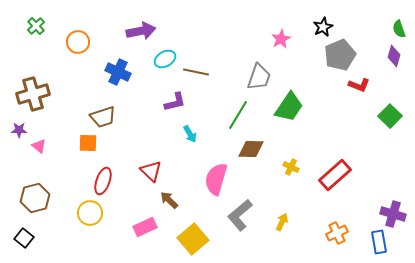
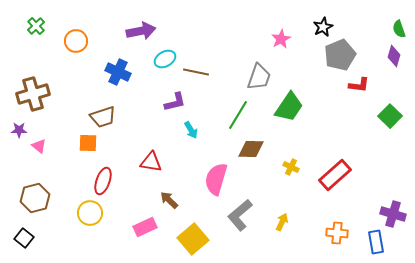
orange circle: moved 2 px left, 1 px up
red L-shape: rotated 15 degrees counterclockwise
cyan arrow: moved 1 px right, 4 px up
red triangle: moved 9 px up; rotated 35 degrees counterclockwise
orange cross: rotated 30 degrees clockwise
blue rectangle: moved 3 px left
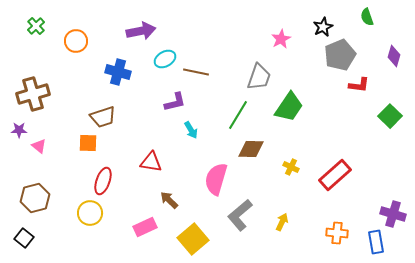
green semicircle: moved 32 px left, 12 px up
blue cross: rotated 10 degrees counterclockwise
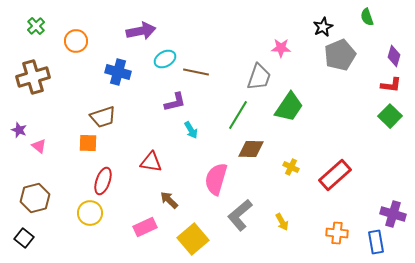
pink star: moved 9 px down; rotated 30 degrees clockwise
red L-shape: moved 32 px right
brown cross: moved 17 px up
purple star: rotated 21 degrees clockwise
yellow arrow: rotated 126 degrees clockwise
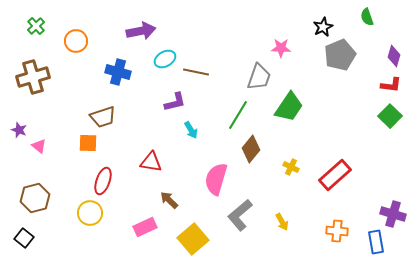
brown diamond: rotated 52 degrees counterclockwise
orange cross: moved 2 px up
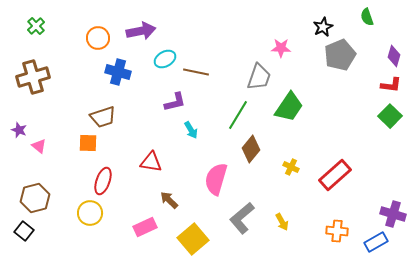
orange circle: moved 22 px right, 3 px up
gray L-shape: moved 2 px right, 3 px down
black square: moved 7 px up
blue rectangle: rotated 70 degrees clockwise
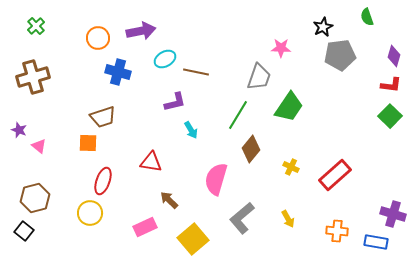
gray pentagon: rotated 16 degrees clockwise
yellow arrow: moved 6 px right, 3 px up
blue rectangle: rotated 40 degrees clockwise
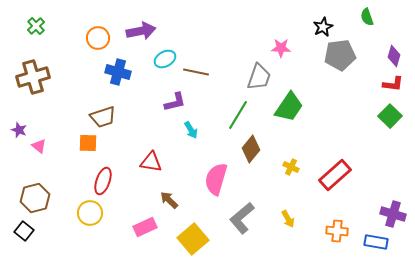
red L-shape: moved 2 px right, 1 px up
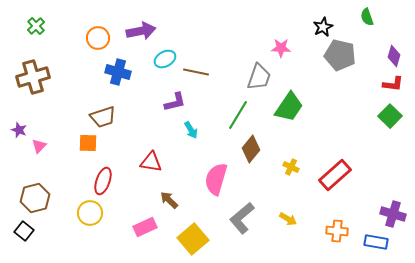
gray pentagon: rotated 20 degrees clockwise
pink triangle: rotated 35 degrees clockwise
yellow arrow: rotated 30 degrees counterclockwise
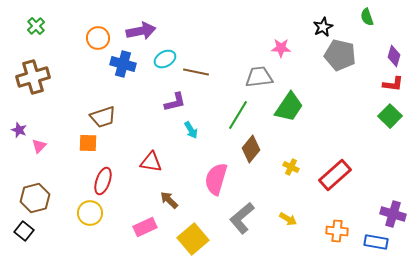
blue cross: moved 5 px right, 8 px up
gray trapezoid: rotated 116 degrees counterclockwise
